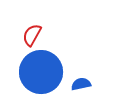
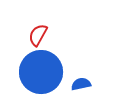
red semicircle: moved 6 px right
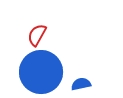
red semicircle: moved 1 px left
